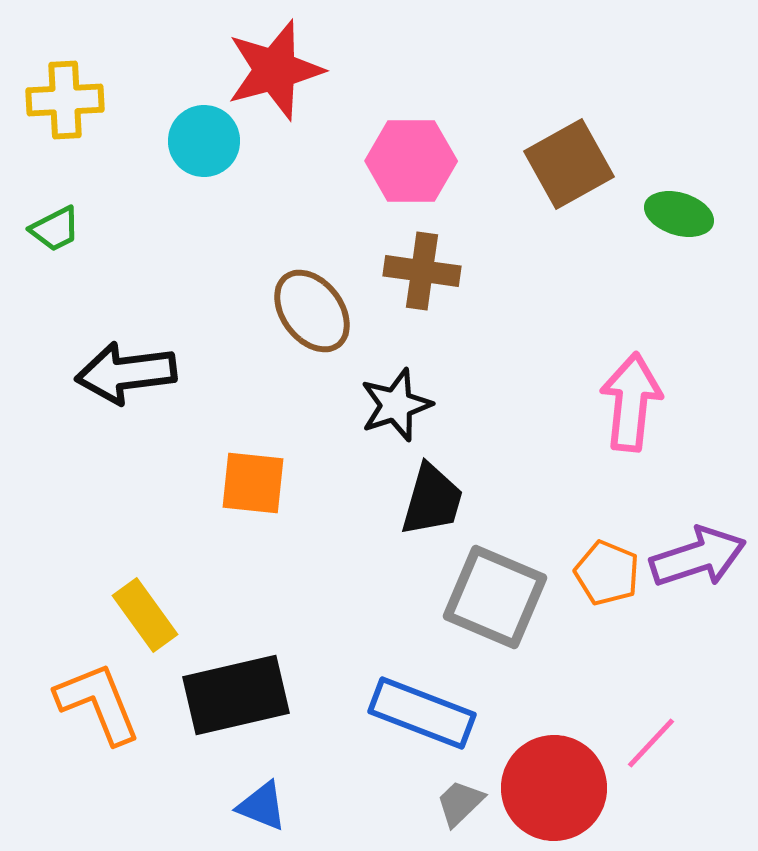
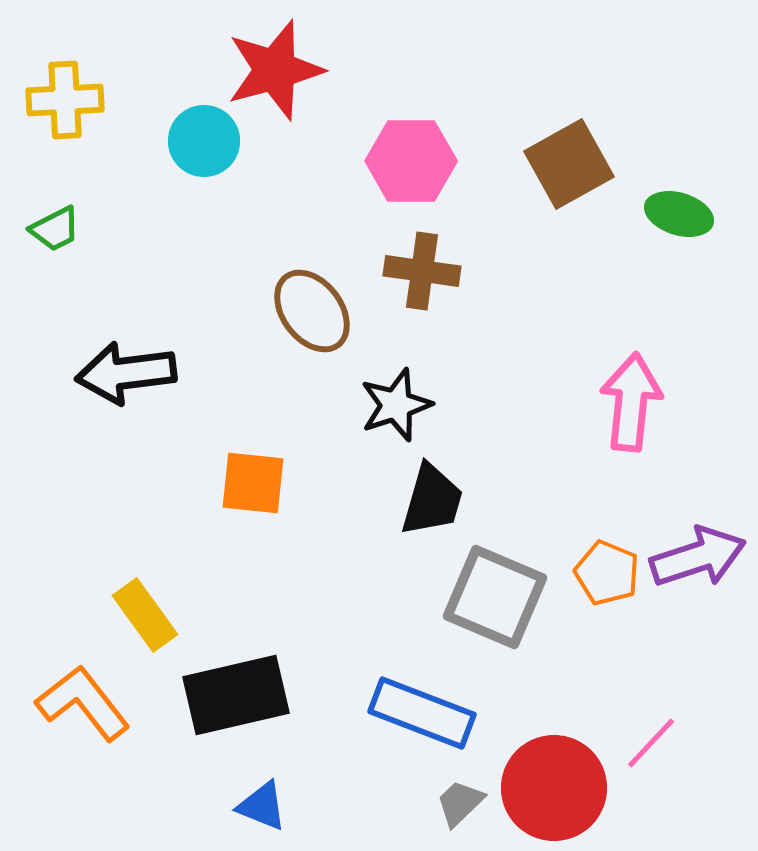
orange L-shape: moved 15 px left; rotated 16 degrees counterclockwise
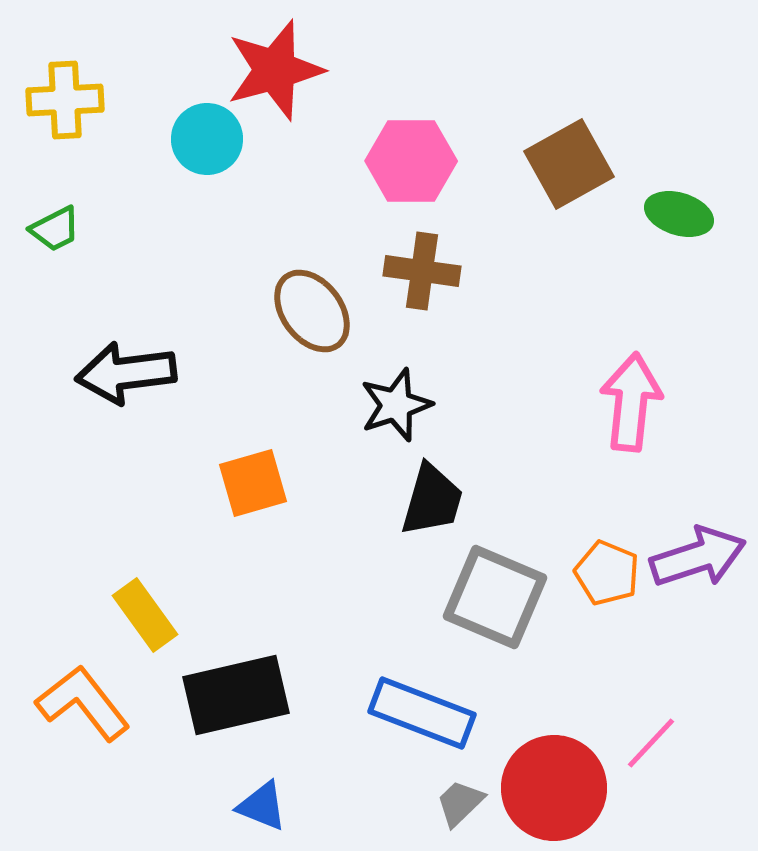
cyan circle: moved 3 px right, 2 px up
orange square: rotated 22 degrees counterclockwise
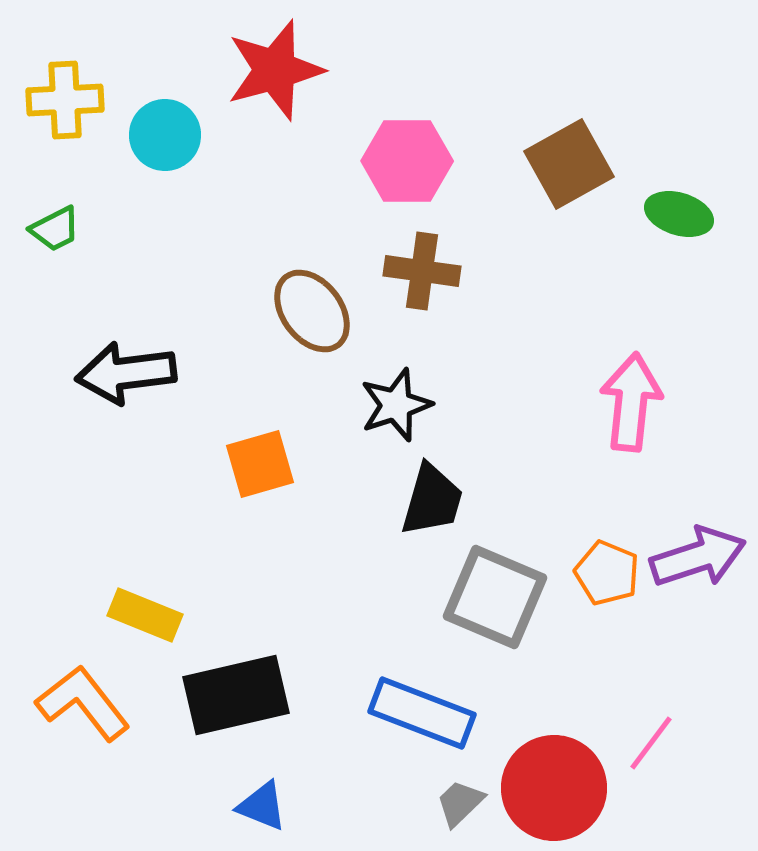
cyan circle: moved 42 px left, 4 px up
pink hexagon: moved 4 px left
orange square: moved 7 px right, 19 px up
yellow rectangle: rotated 32 degrees counterclockwise
pink line: rotated 6 degrees counterclockwise
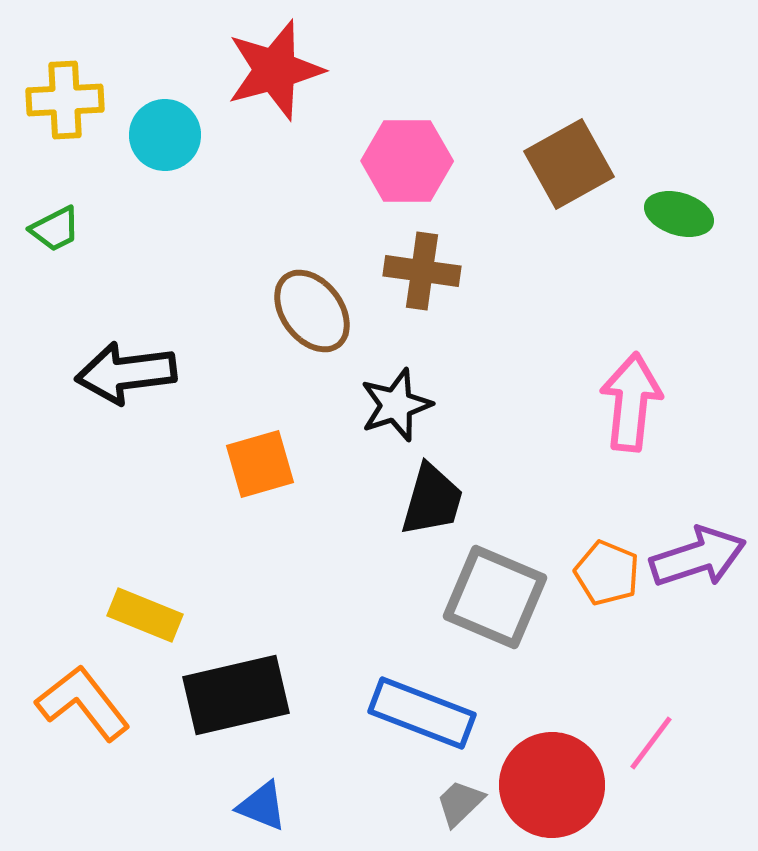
red circle: moved 2 px left, 3 px up
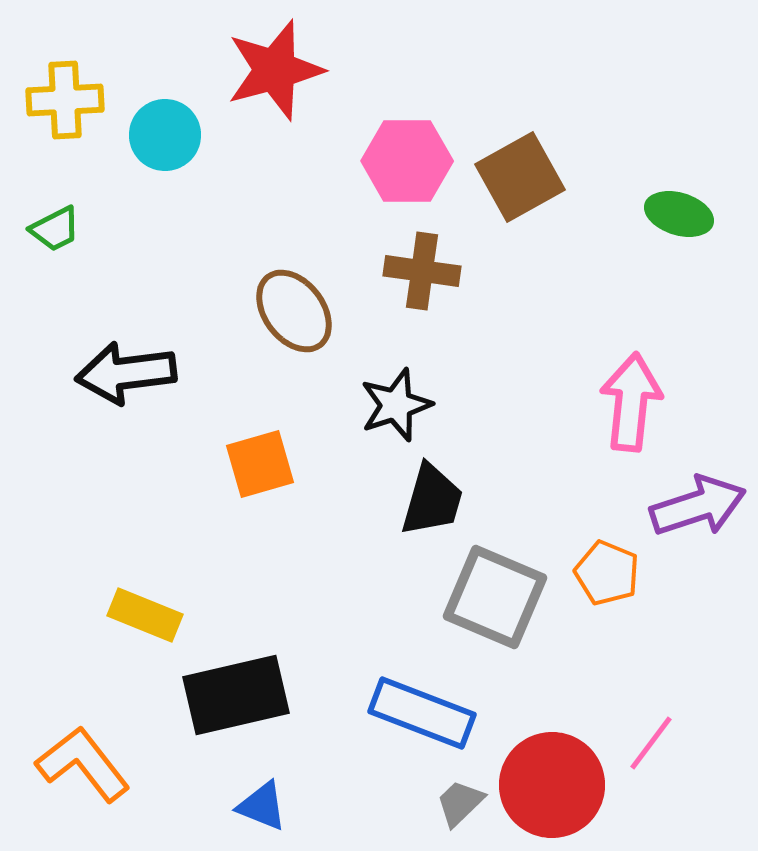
brown square: moved 49 px left, 13 px down
brown ellipse: moved 18 px left
purple arrow: moved 51 px up
orange L-shape: moved 61 px down
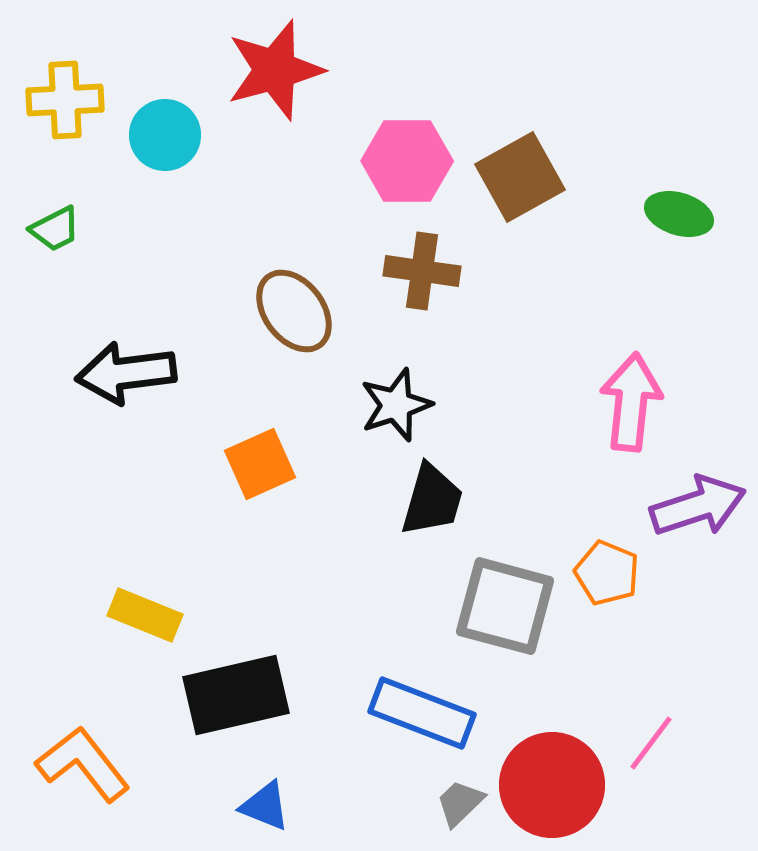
orange square: rotated 8 degrees counterclockwise
gray square: moved 10 px right, 9 px down; rotated 8 degrees counterclockwise
blue triangle: moved 3 px right
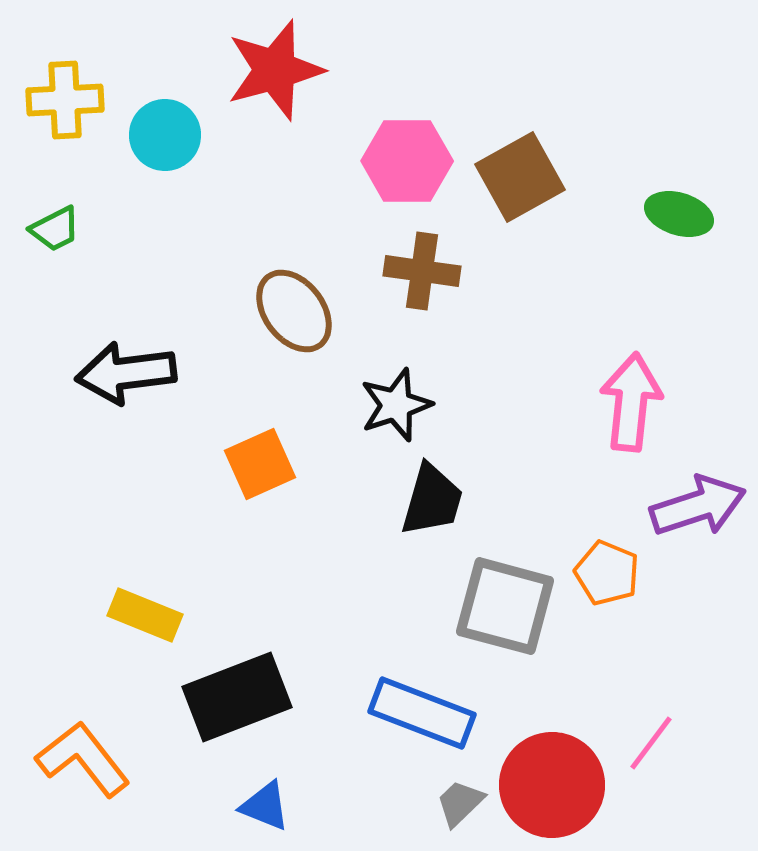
black rectangle: moved 1 px right, 2 px down; rotated 8 degrees counterclockwise
orange L-shape: moved 5 px up
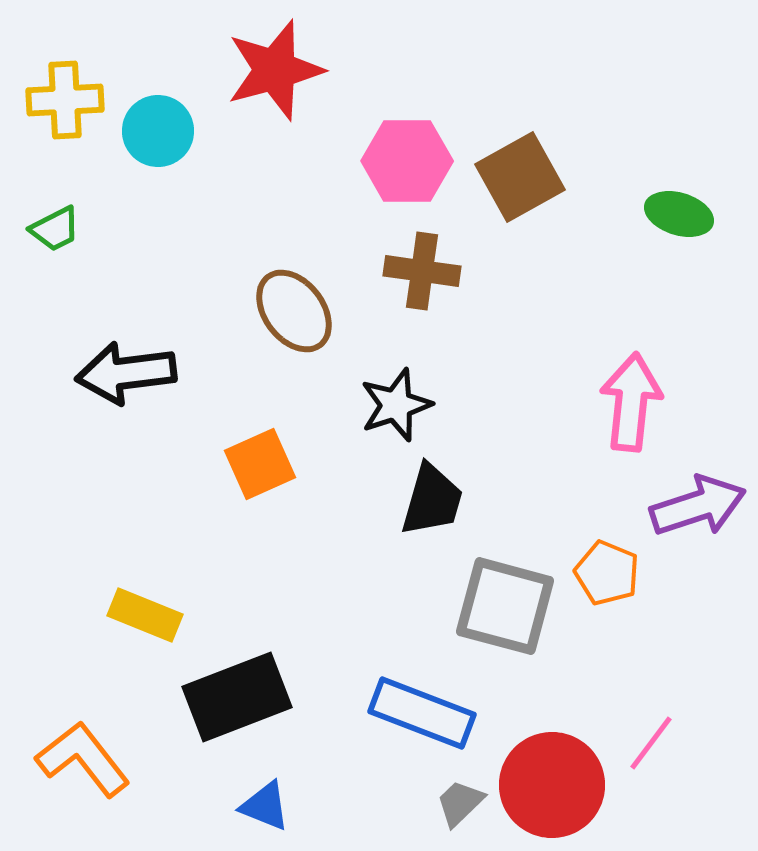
cyan circle: moved 7 px left, 4 px up
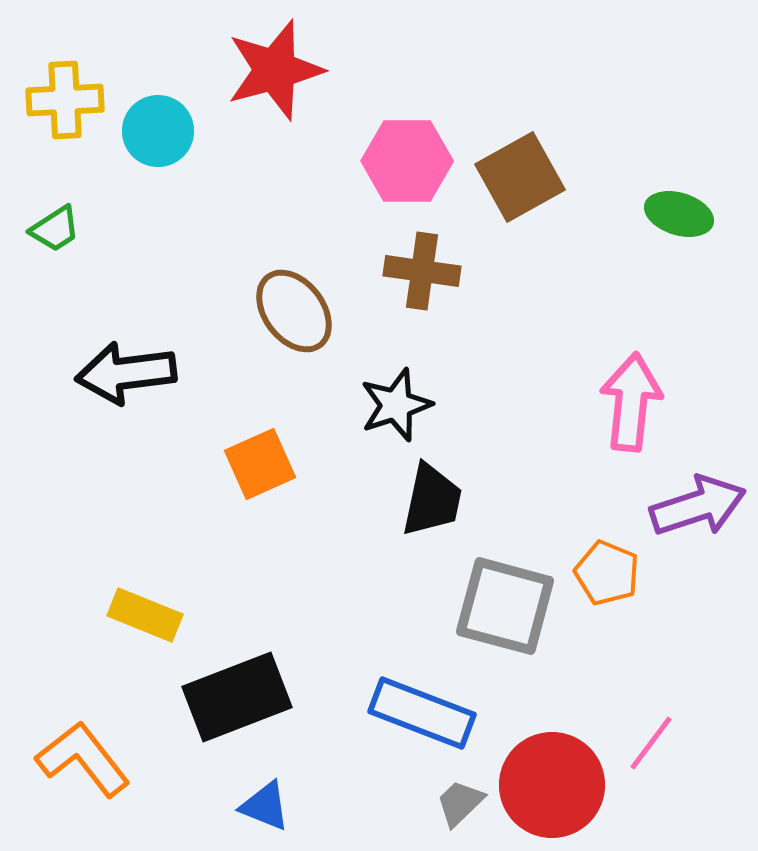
green trapezoid: rotated 6 degrees counterclockwise
black trapezoid: rotated 4 degrees counterclockwise
